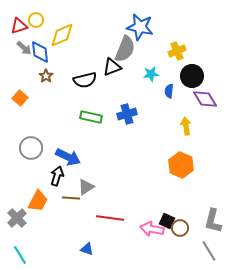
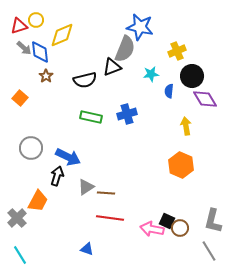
brown line: moved 35 px right, 5 px up
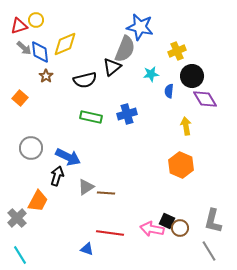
yellow diamond: moved 3 px right, 9 px down
black triangle: rotated 18 degrees counterclockwise
red line: moved 15 px down
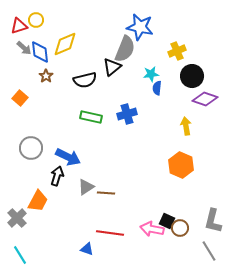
blue semicircle: moved 12 px left, 3 px up
purple diamond: rotated 40 degrees counterclockwise
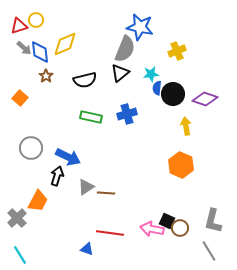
black triangle: moved 8 px right, 6 px down
black circle: moved 19 px left, 18 px down
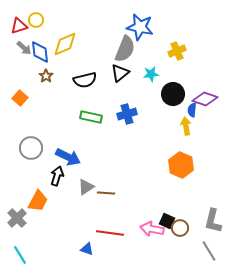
blue semicircle: moved 35 px right, 22 px down
